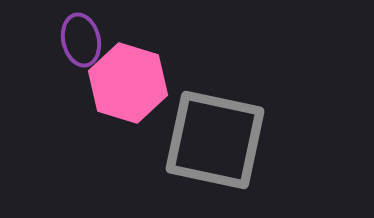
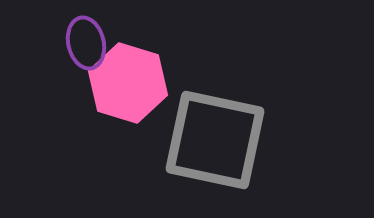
purple ellipse: moved 5 px right, 3 px down
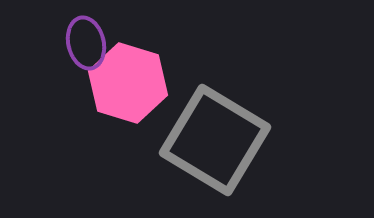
gray square: rotated 19 degrees clockwise
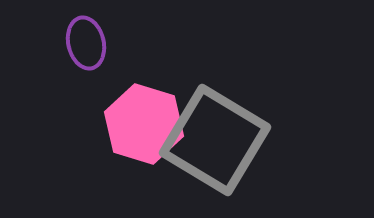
pink hexagon: moved 16 px right, 41 px down
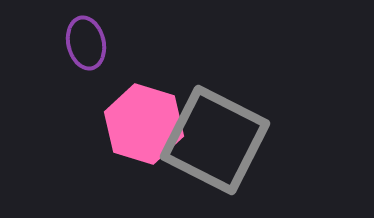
gray square: rotated 4 degrees counterclockwise
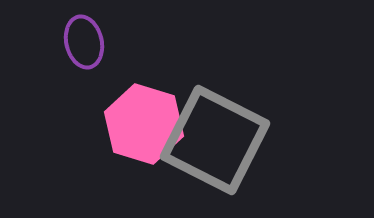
purple ellipse: moved 2 px left, 1 px up
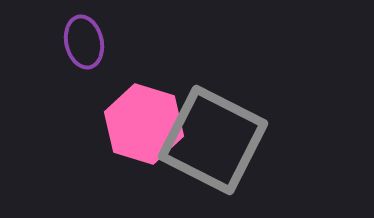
gray square: moved 2 px left
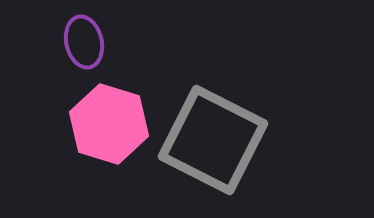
pink hexagon: moved 35 px left
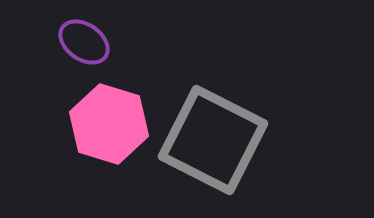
purple ellipse: rotated 42 degrees counterclockwise
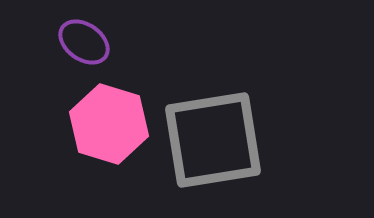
gray square: rotated 36 degrees counterclockwise
